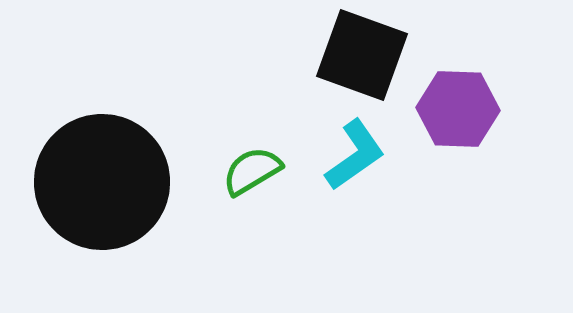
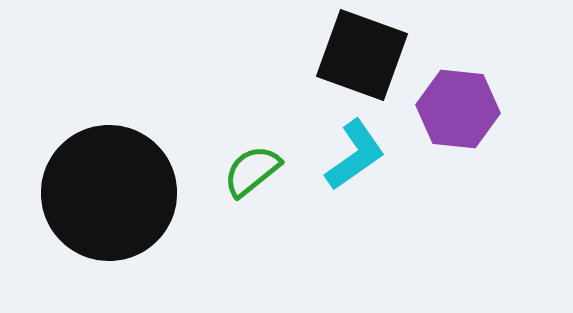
purple hexagon: rotated 4 degrees clockwise
green semicircle: rotated 8 degrees counterclockwise
black circle: moved 7 px right, 11 px down
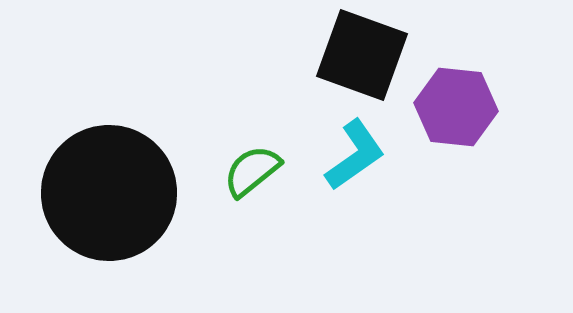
purple hexagon: moved 2 px left, 2 px up
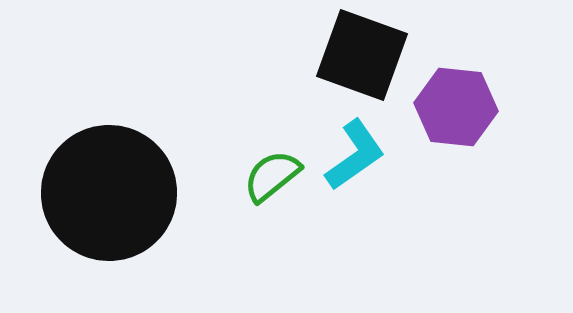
green semicircle: moved 20 px right, 5 px down
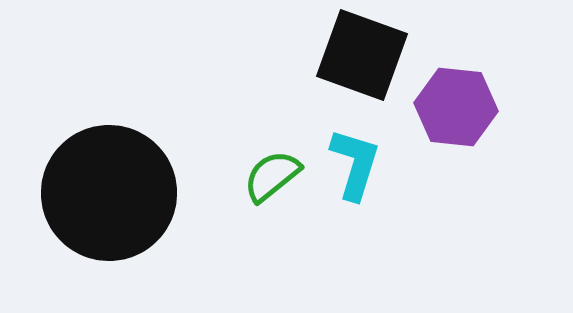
cyan L-shape: moved 9 px down; rotated 38 degrees counterclockwise
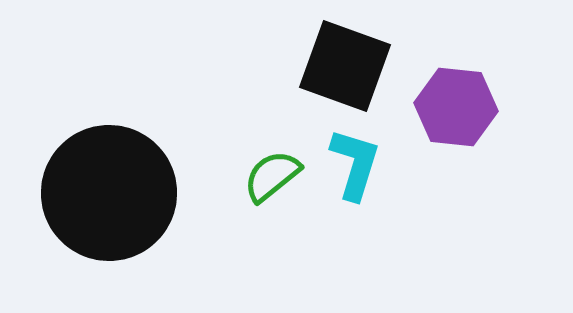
black square: moved 17 px left, 11 px down
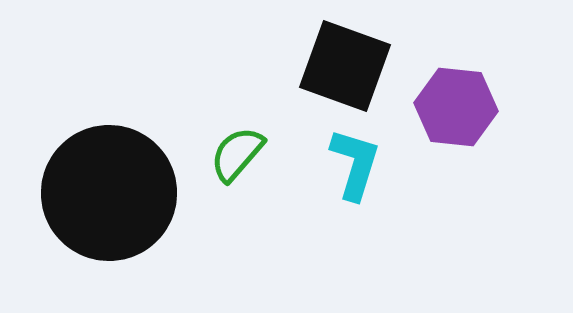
green semicircle: moved 35 px left, 22 px up; rotated 10 degrees counterclockwise
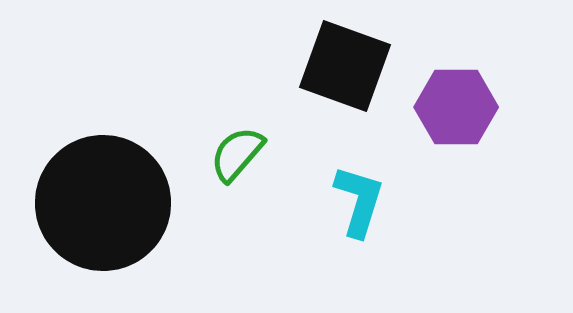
purple hexagon: rotated 6 degrees counterclockwise
cyan L-shape: moved 4 px right, 37 px down
black circle: moved 6 px left, 10 px down
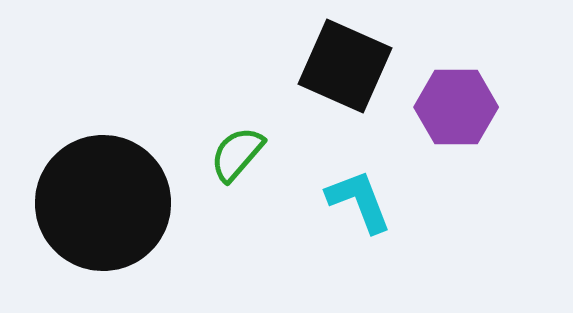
black square: rotated 4 degrees clockwise
cyan L-shape: rotated 38 degrees counterclockwise
